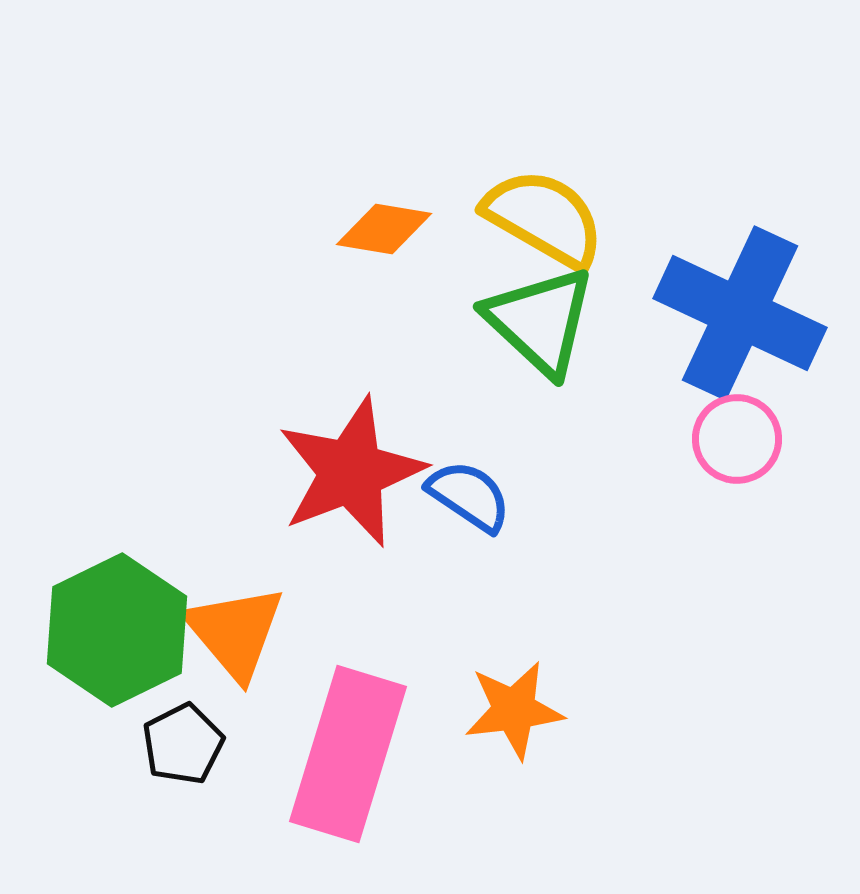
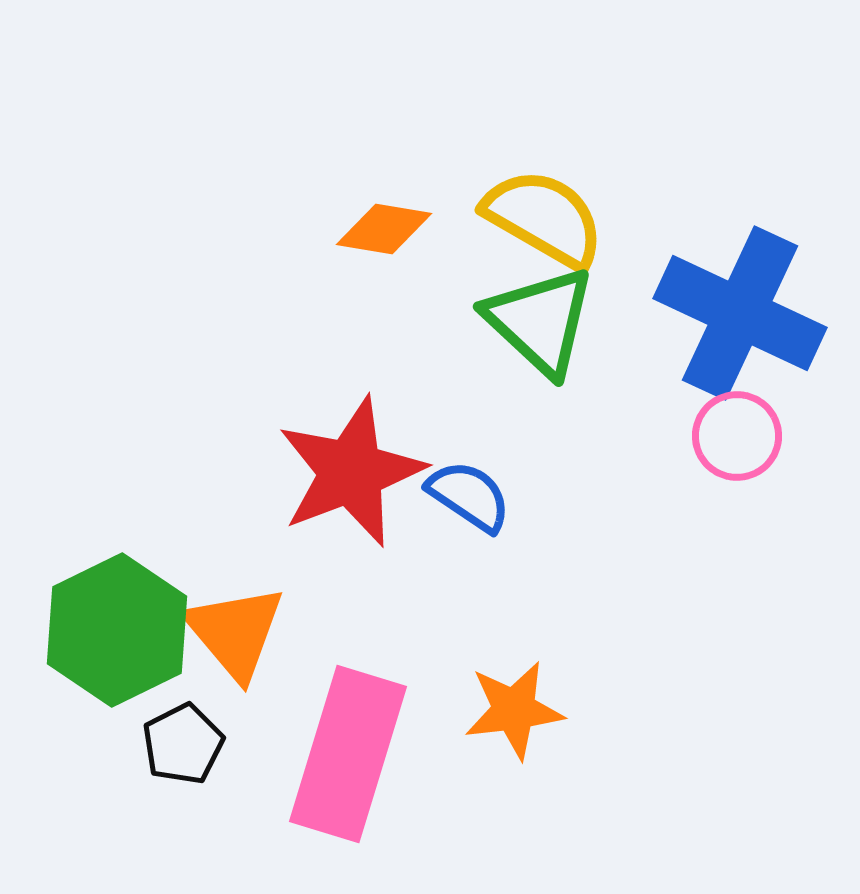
pink circle: moved 3 px up
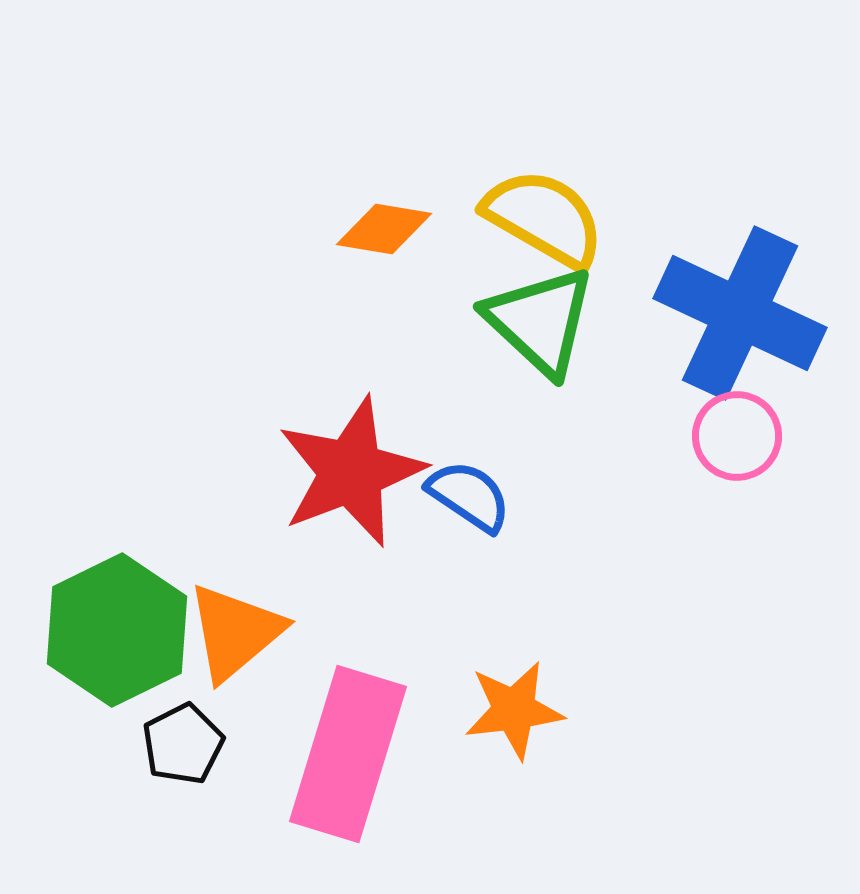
orange triangle: rotated 30 degrees clockwise
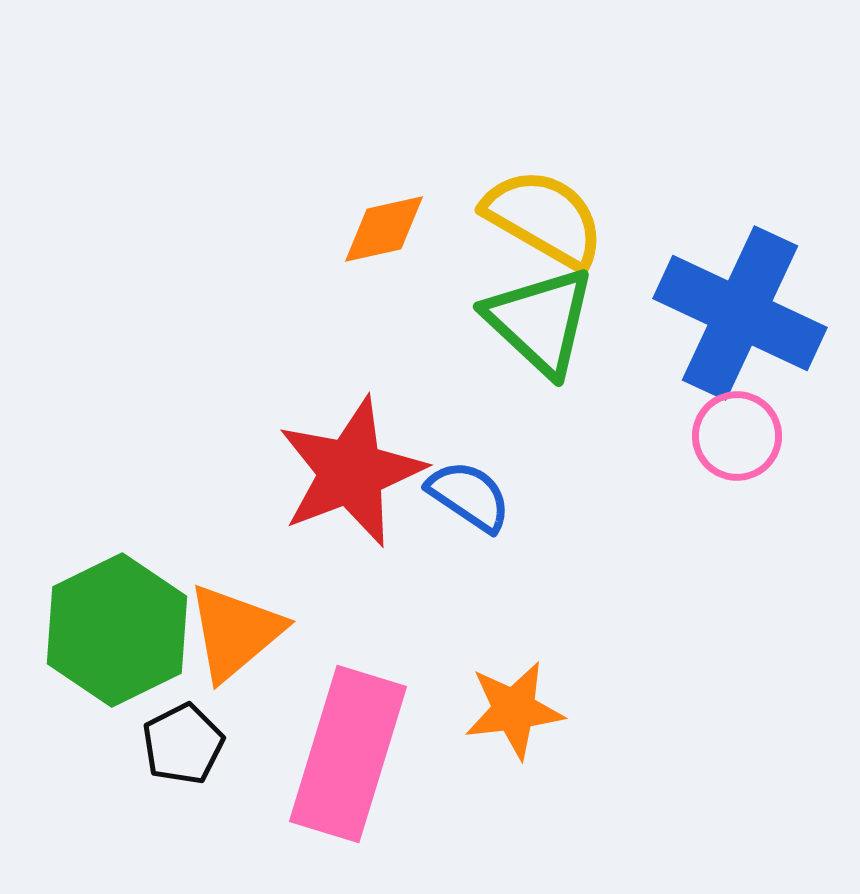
orange diamond: rotated 22 degrees counterclockwise
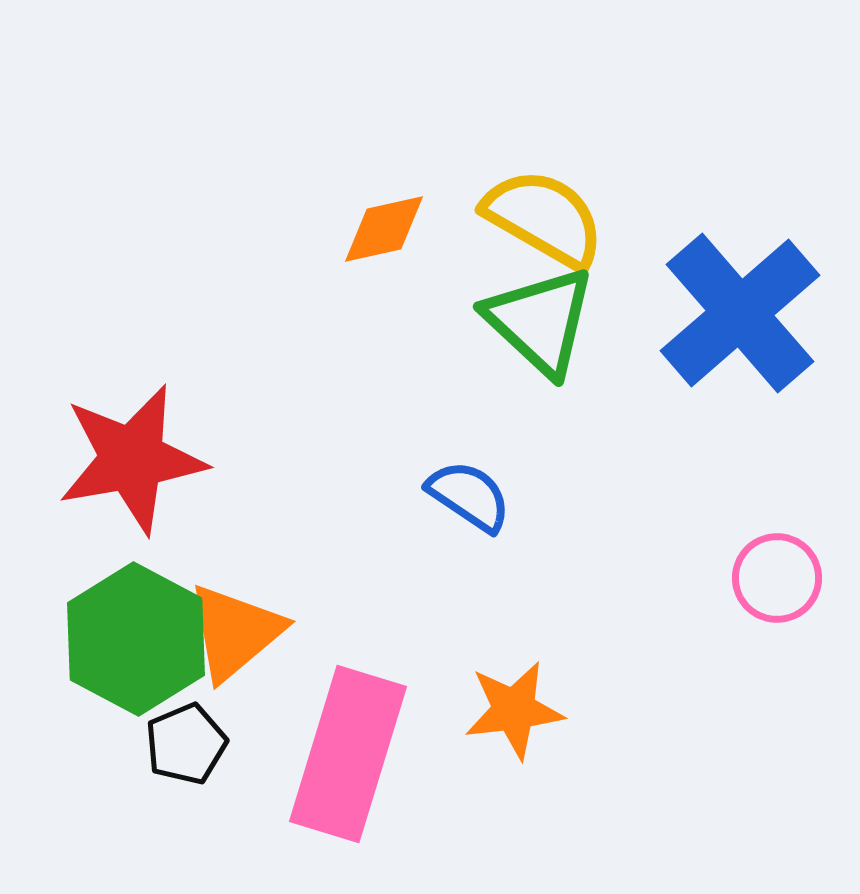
blue cross: rotated 24 degrees clockwise
pink circle: moved 40 px right, 142 px down
red star: moved 219 px left, 13 px up; rotated 11 degrees clockwise
green hexagon: moved 19 px right, 9 px down; rotated 6 degrees counterclockwise
black pentagon: moved 3 px right; rotated 4 degrees clockwise
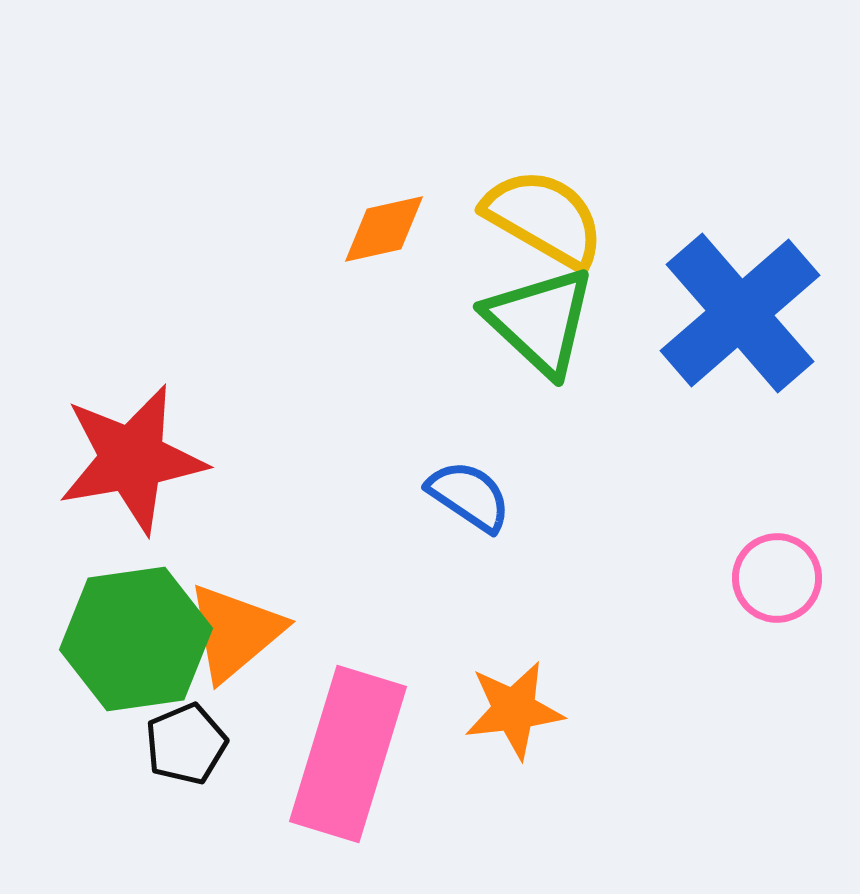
green hexagon: rotated 24 degrees clockwise
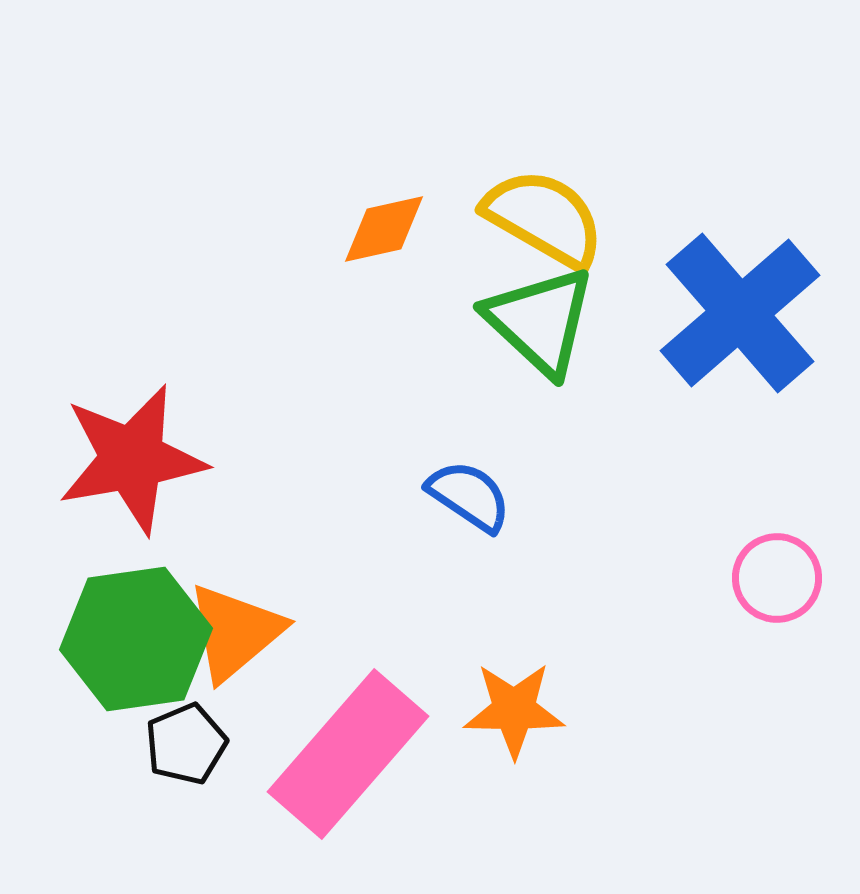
orange star: rotated 8 degrees clockwise
pink rectangle: rotated 24 degrees clockwise
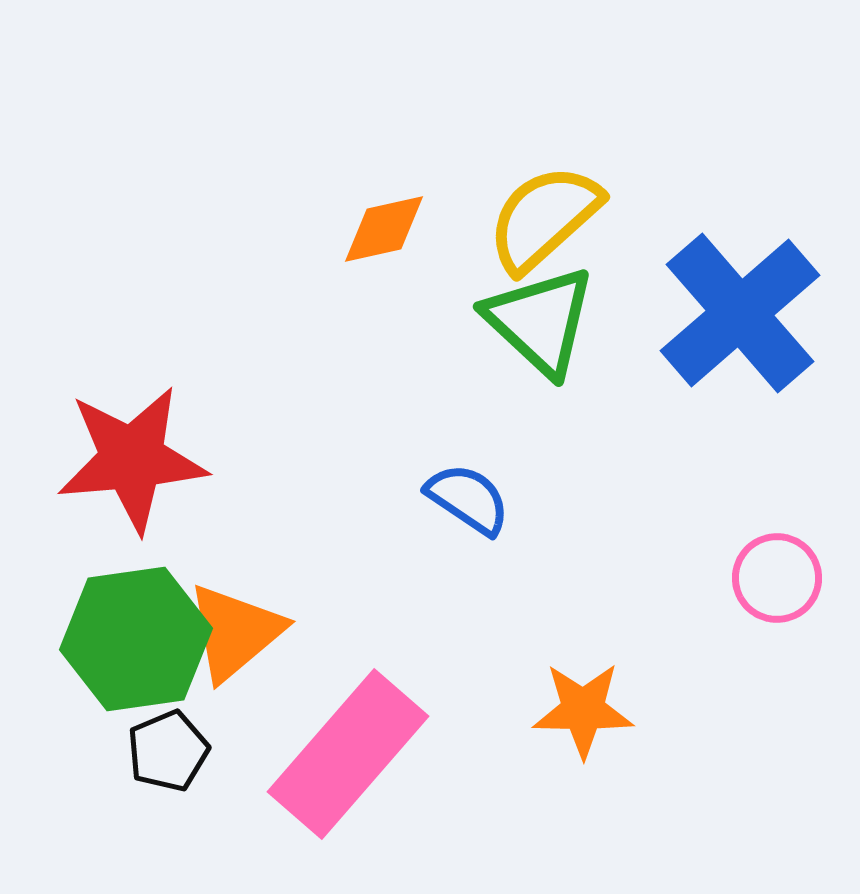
yellow semicircle: rotated 72 degrees counterclockwise
red star: rotated 5 degrees clockwise
blue semicircle: moved 1 px left, 3 px down
orange star: moved 69 px right
black pentagon: moved 18 px left, 7 px down
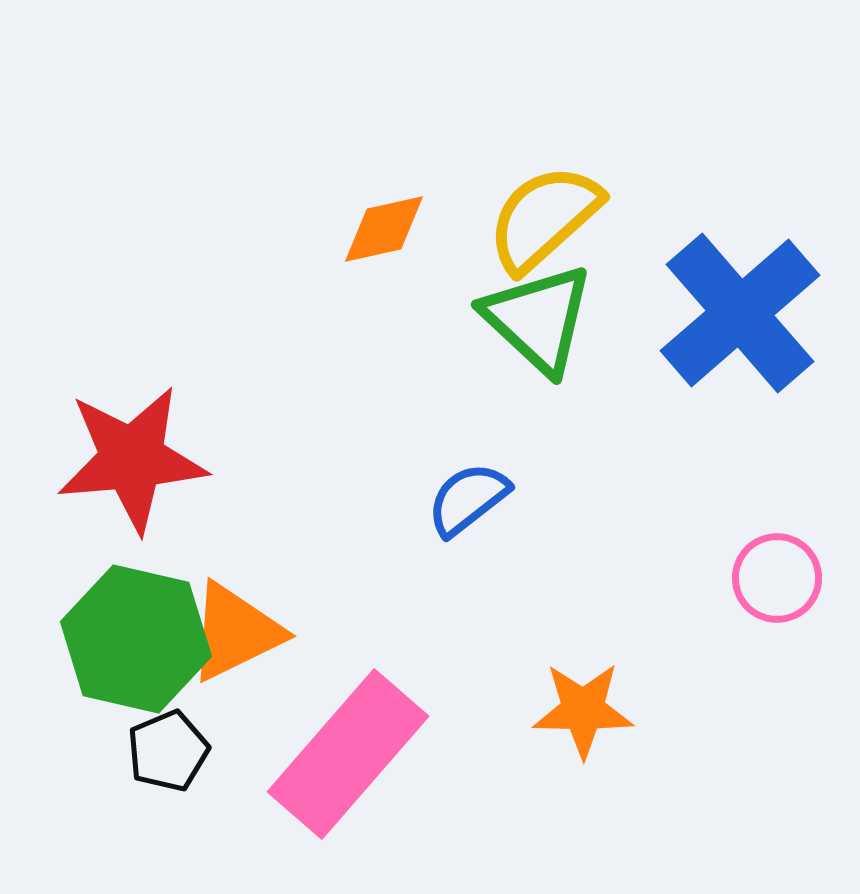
green triangle: moved 2 px left, 2 px up
blue semicircle: rotated 72 degrees counterclockwise
orange triangle: rotated 14 degrees clockwise
green hexagon: rotated 21 degrees clockwise
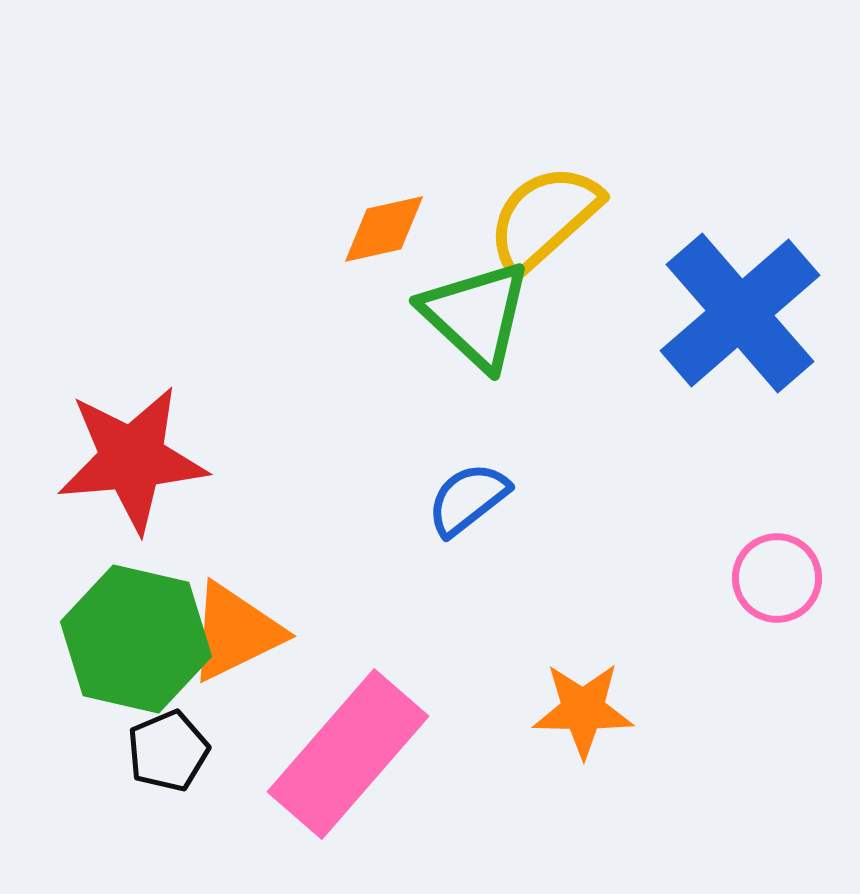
green triangle: moved 62 px left, 4 px up
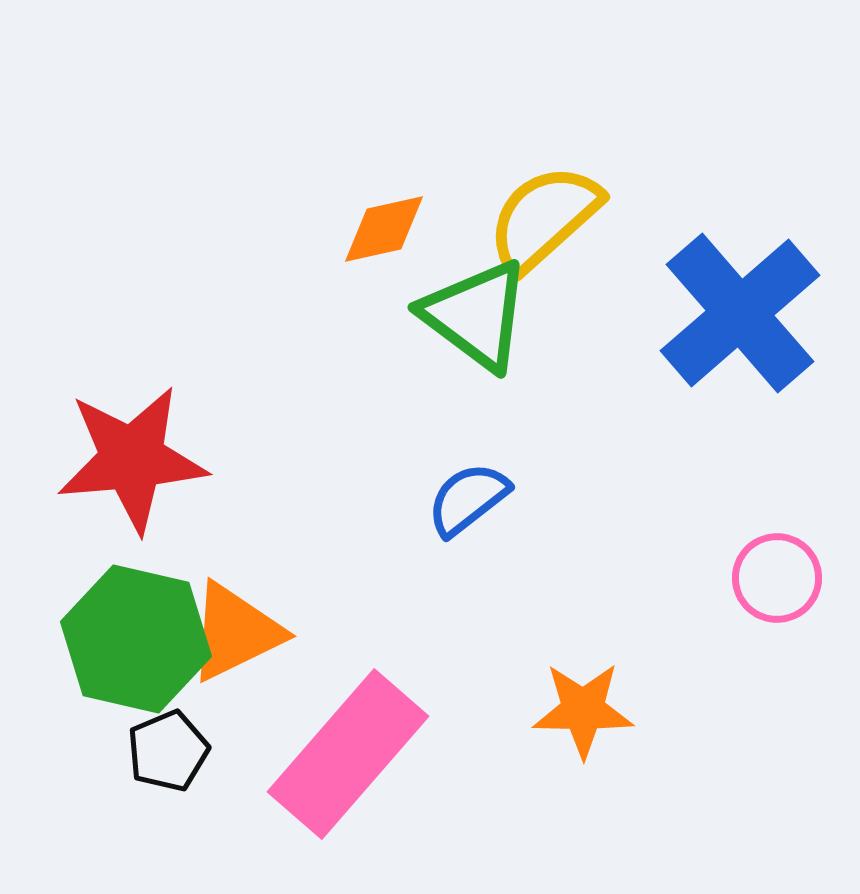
green triangle: rotated 6 degrees counterclockwise
